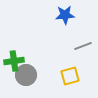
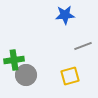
green cross: moved 1 px up
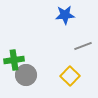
yellow square: rotated 30 degrees counterclockwise
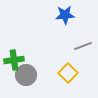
yellow square: moved 2 px left, 3 px up
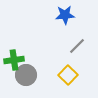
gray line: moved 6 px left; rotated 24 degrees counterclockwise
yellow square: moved 2 px down
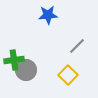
blue star: moved 17 px left
gray circle: moved 5 px up
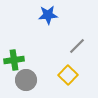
gray circle: moved 10 px down
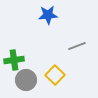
gray line: rotated 24 degrees clockwise
yellow square: moved 13 px left
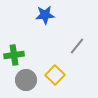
blue star: moved 3 px left
gray line: rotated 30 degrees counterclockwise
green cross: moved 5 px up
